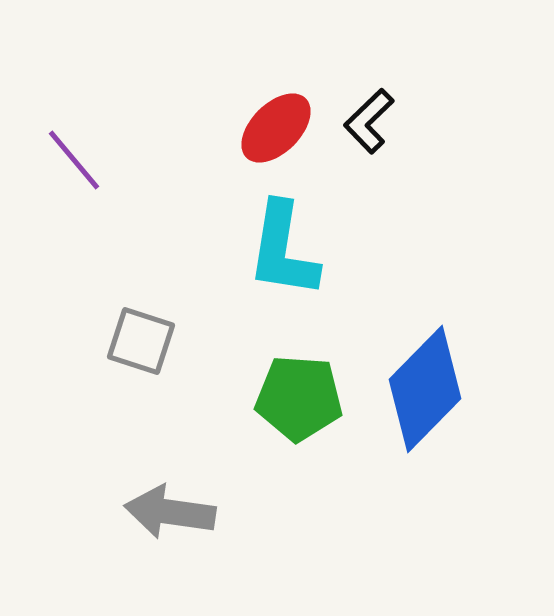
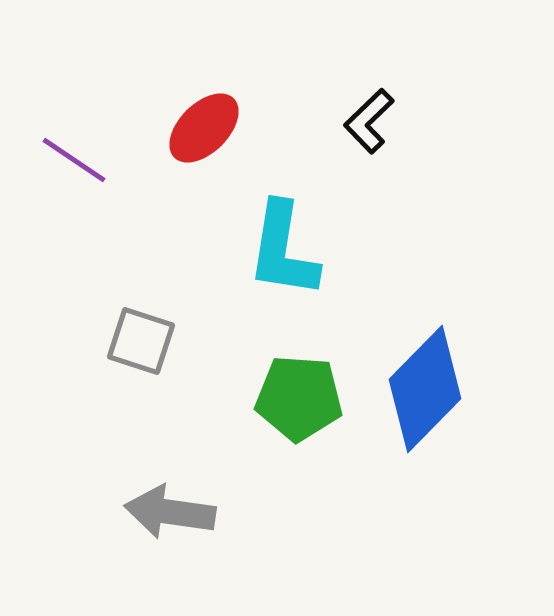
red ellipse: moved 72 px left
purple line: rotated 16 degrees counterclockwise
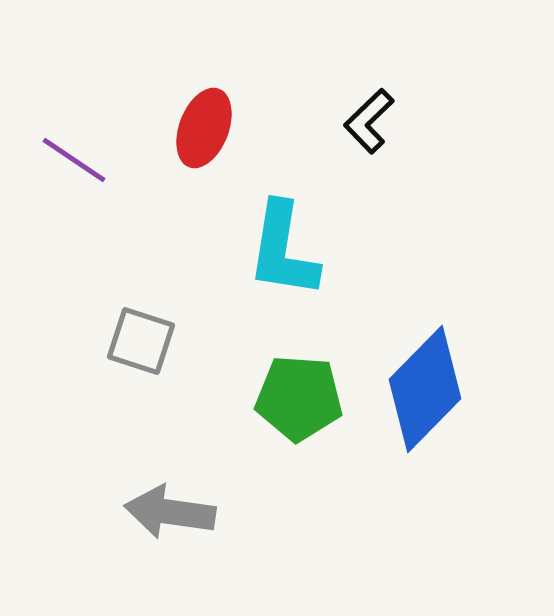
red ellipse: rotated 24 degrees counterclockwise
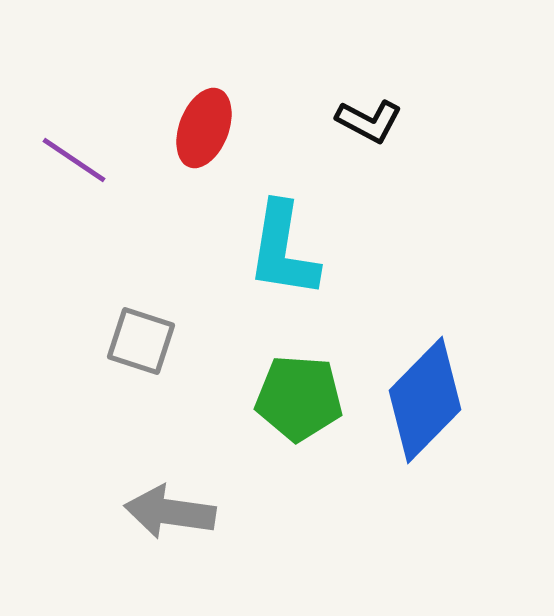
black L-shape: rotated 108 degrees counterclockwise
blue diamond: moved 11 px down
